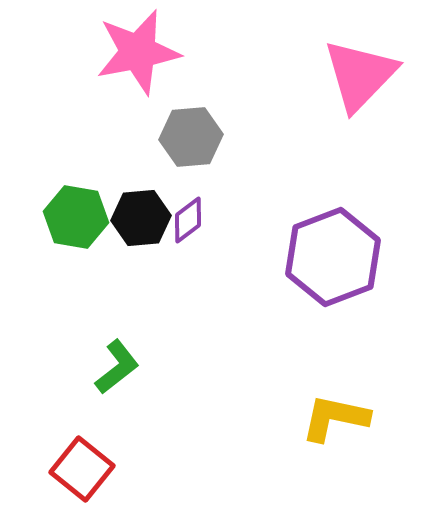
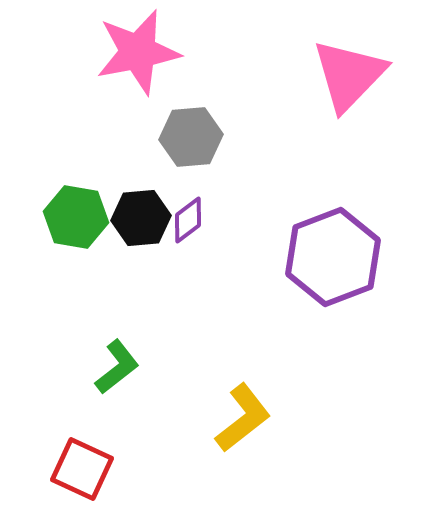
pink triangle: moved 11 px left
yellow L-shape: moved 92 px left; rotated 130 degrees clockwise
red square: rotated 14 degrees counterclockwise
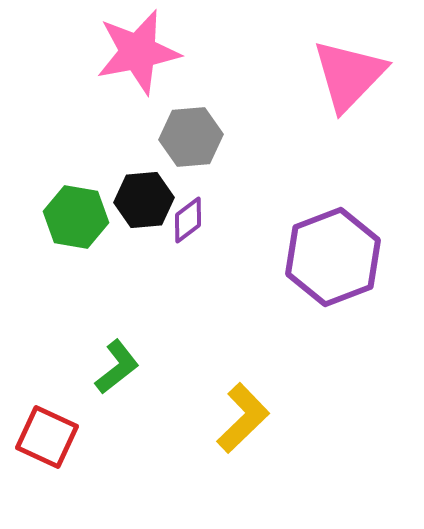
black hexagon: moved 3 px right, 18 px up
yellow L-shape: rotated 6 degrees counterclockwise
red square: moved 35 px left, 32 px up
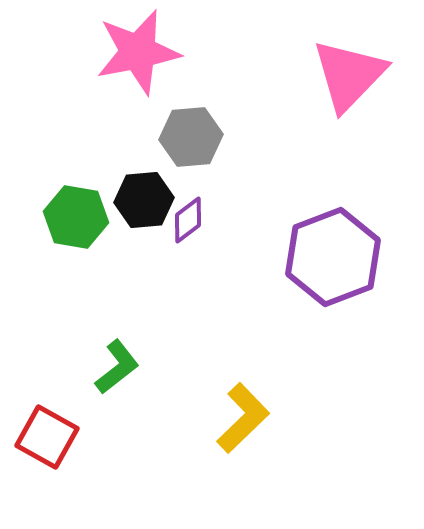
red square: rotated 4 degrees clockwise
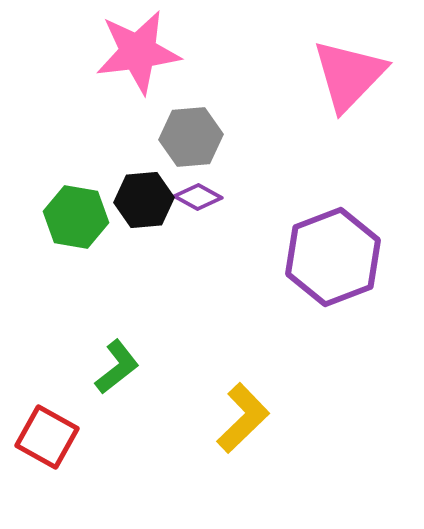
pink star: rotated 4 degrees clockwise
purple diamond: moved 10 px right, 23 px up; rotated 66 degrees clockwise
